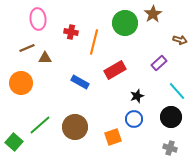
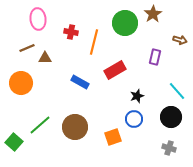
purple rectangle: moved 4 px left, 6 px up; rotated 35 degrees counterclockwise
gray cross: moved 1 px left
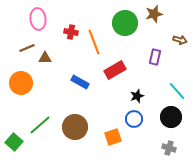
brown star: moved 1 px right; rotated 18 degrees clockwise
orange line: rotated 35 degrees counterclockwise
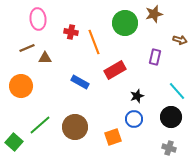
orange circle: moved 3 px down
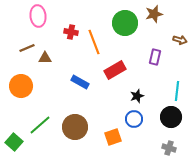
pink ellipse: moved 3 px up
cyan line: rotated 48 degrees clockwise
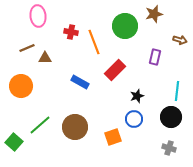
green circle: moved 3 px down
red rectangle: rotated 15 degrees counterclockwise
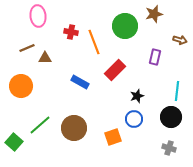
brown circle: moved 1 px left, 1 px down
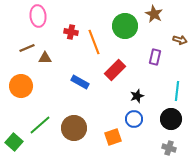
brown star: rotated 30 degrees counterclockwise
black circle: moved 2 px down
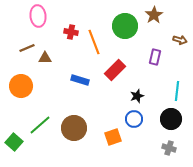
brown star: moved 1 px down; rotated 12 degrees clockwise
blue rectangle: moved 2 px up; rotated 12 degrees counterclockwise
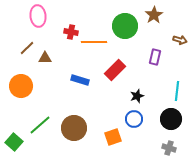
orange line: rotated 70 degrees counterclockwise
brown line: rotated 21 degrees counterclockwise
